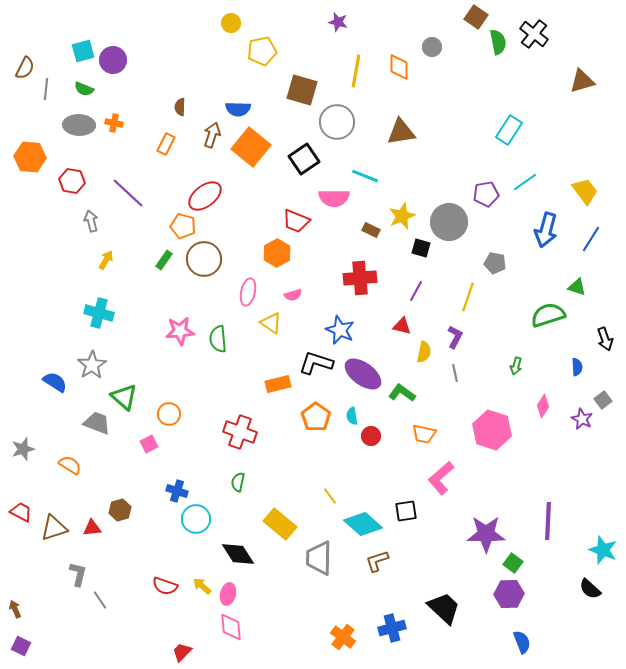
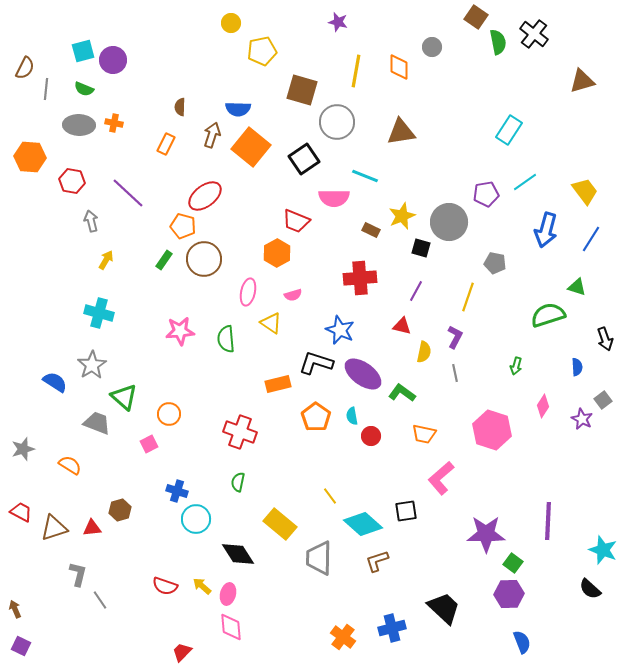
green semicircle at (218, 339): moved 8 px right
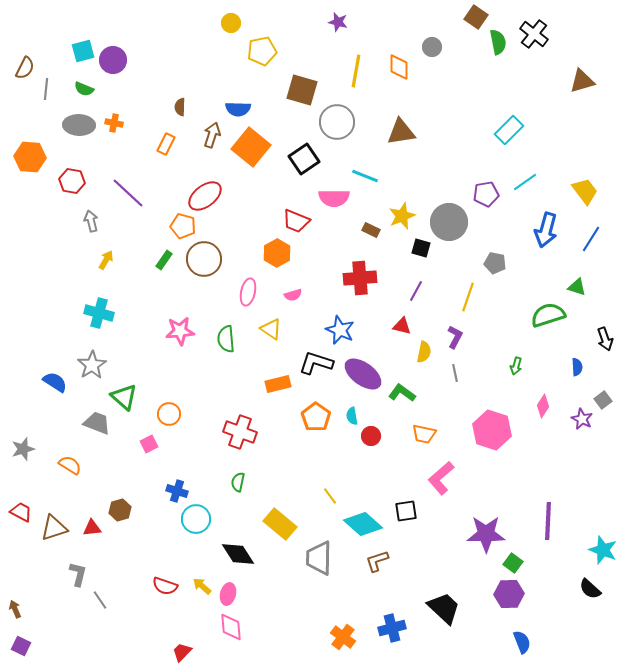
cyan rectangle at (509, 130): rotated 12 degrees clockwise
yellow triangle at (271, 323): moved 6 px down
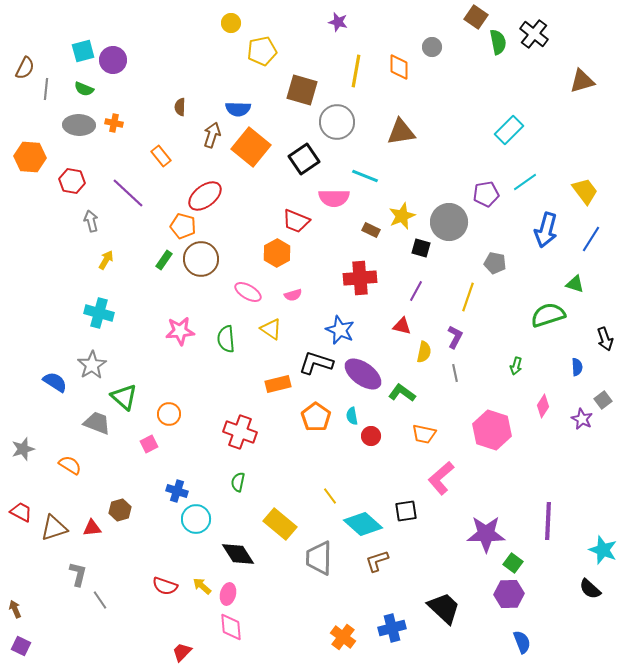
orange rectangle at (166, 144): moved 5 px left, 12 px down; rotated 65 degrees counterclockwise
brown circle at (204, 259): moved 3 px left
green triangle at (577, 287): moved 2 px left, 3 px up
pink ellipse at (248, 292): rotated 72 degrees counterclockwise
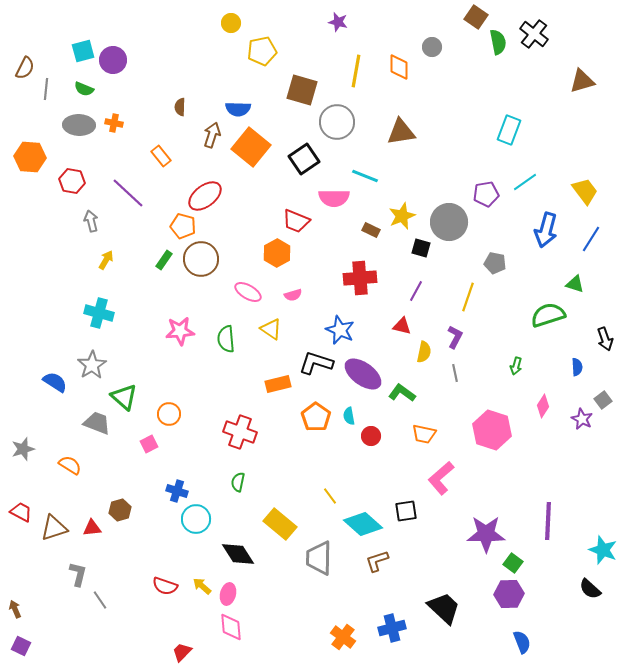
cyan rectangle at (509, 130): rotated 24 degrees counterclockwise
cyan semicircle at (352, 416): moved 3 px left
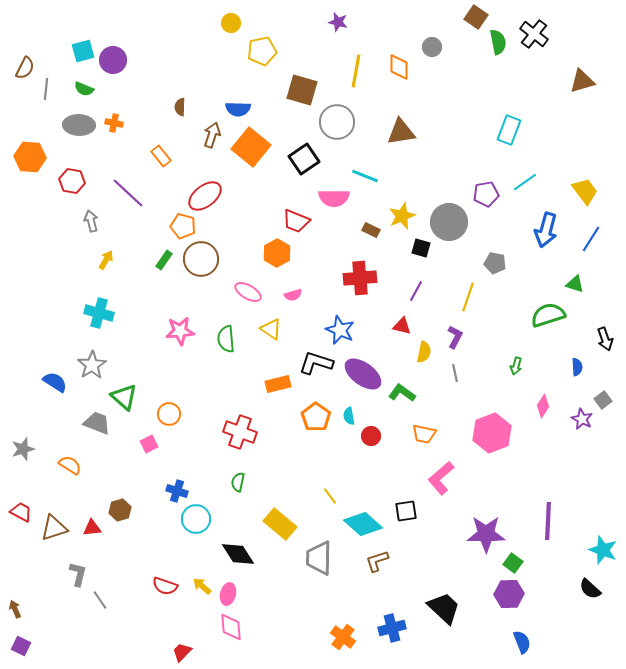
pink hexagon at (492, 430): moved 3 px down; rotated 21 degrees clockwise
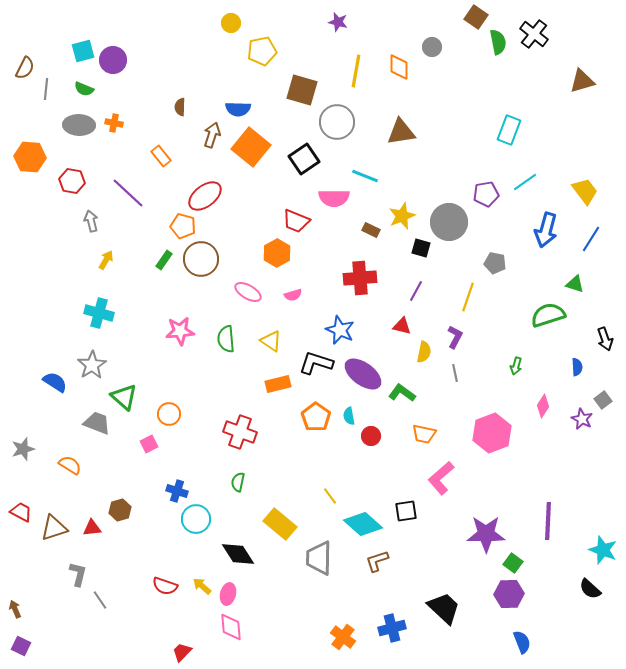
yellow triangle at (271, 329): moved 12 px down
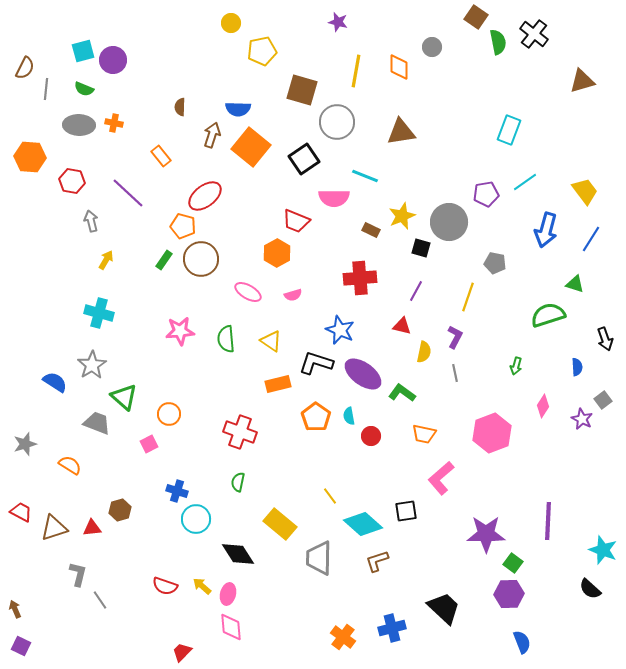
gray star at (23, 449): moved 2 px right, 5 px up
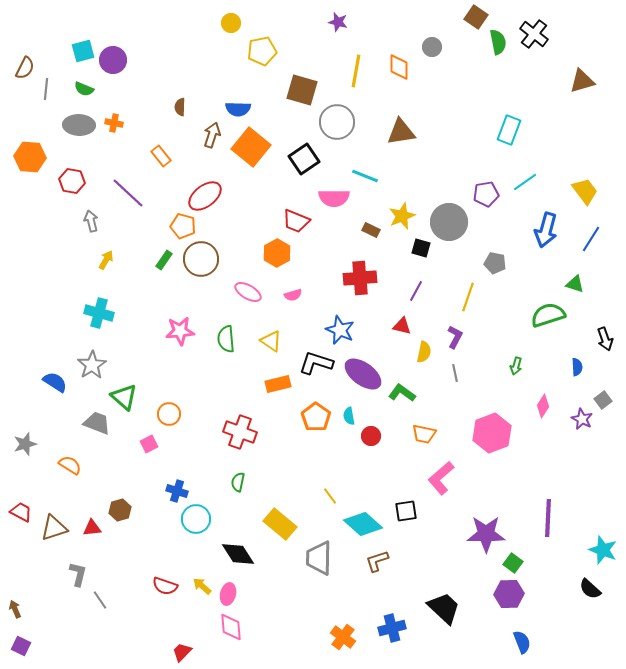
purple line at (548, 521): moved 3 px up
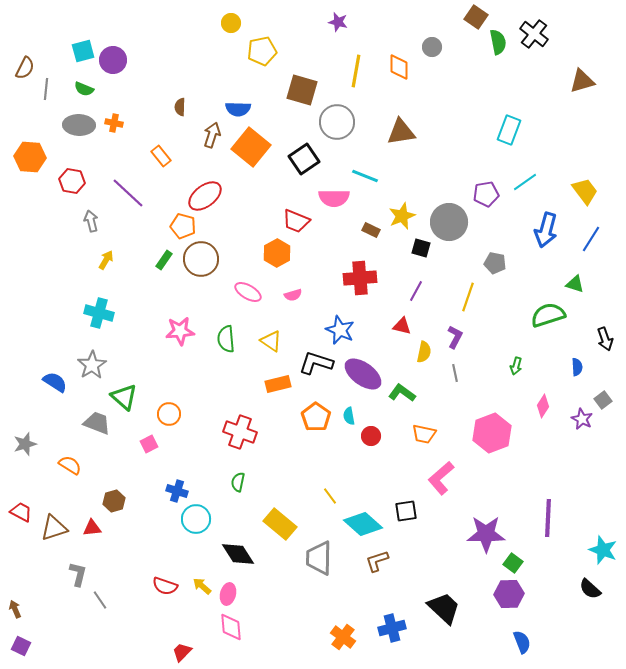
brown hexagon at (120, 510): moved 6 px left, 9 px up
